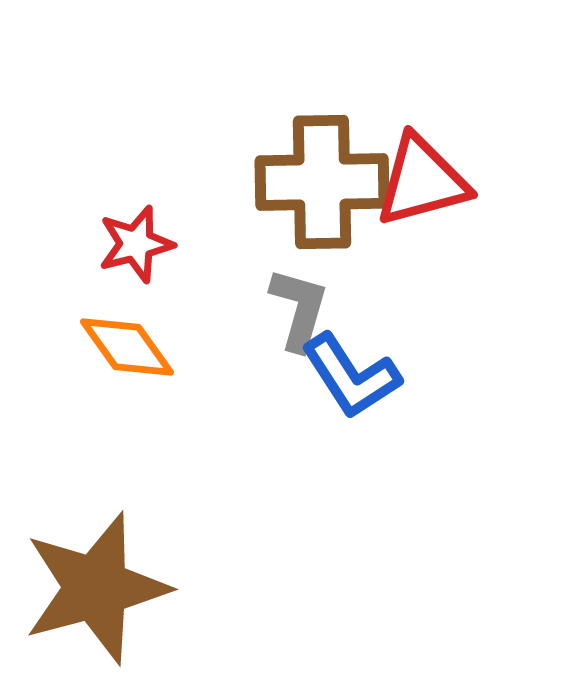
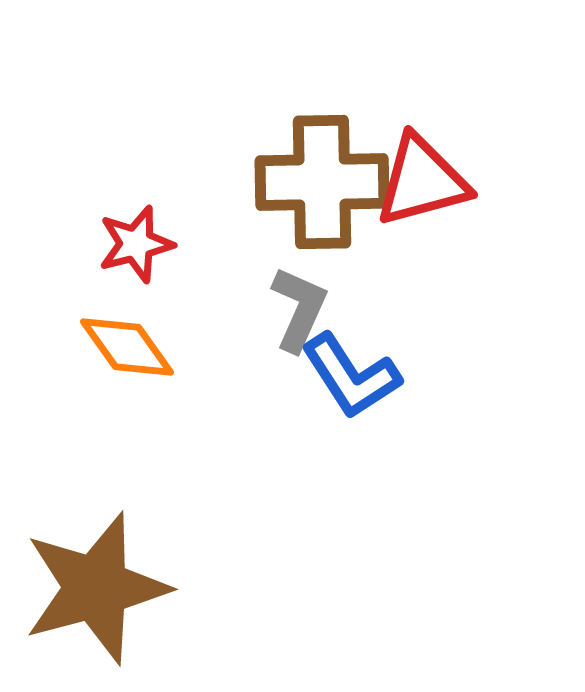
gray L-shape: rotated 8 degrees clockwise
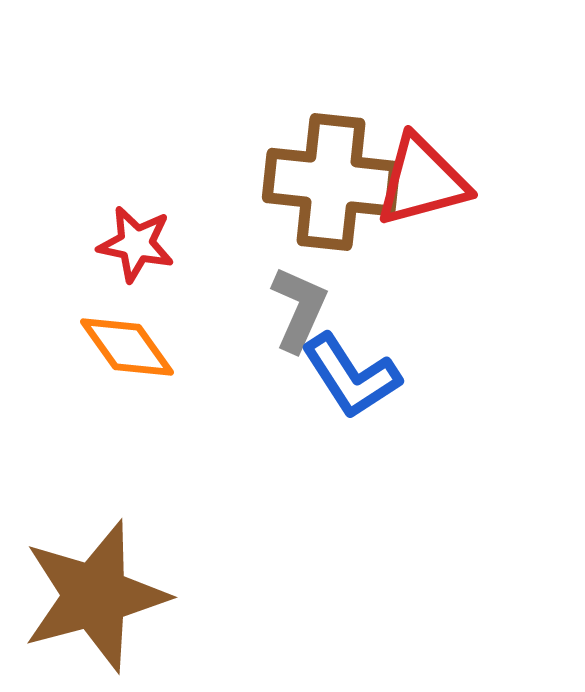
brown cross: moved 9 px right; rotated 7 degrees clockwise
red star: rotated 26 degrees clockwise
brown star: moved 1 px left, 8 px down
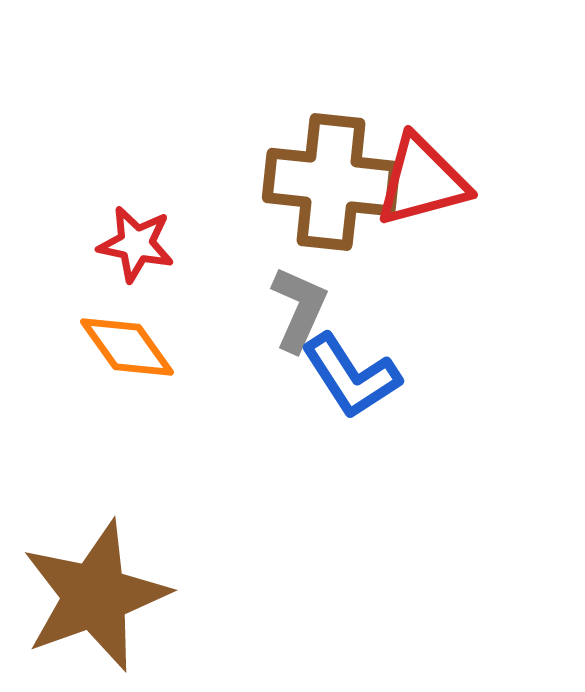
brown star: rotated 5 degrees counterclockwise
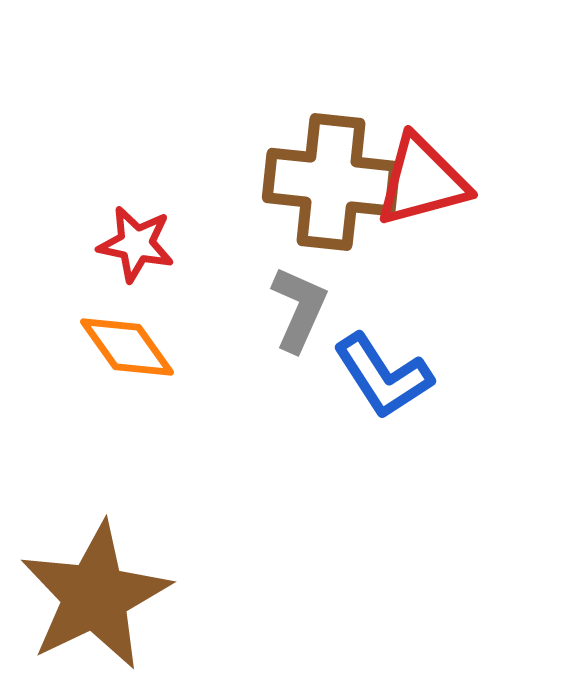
blue L-shape: moved 32 px right
brown star: rotated 6 degrees counterclockwise
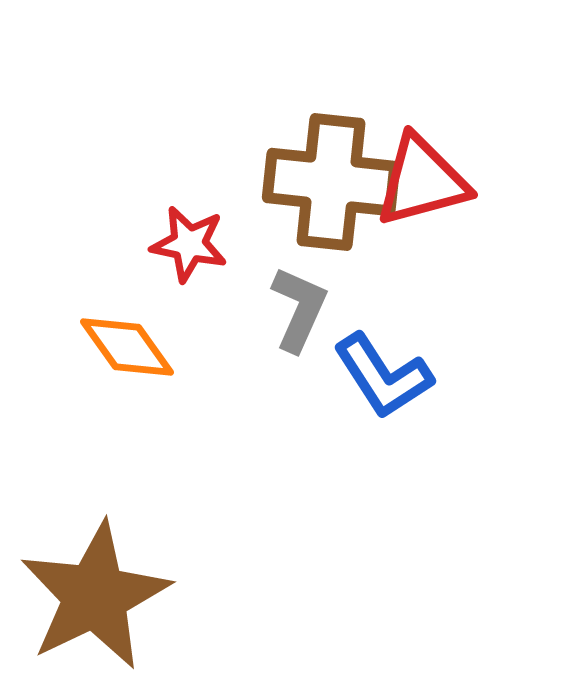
red star: moved 53 px right
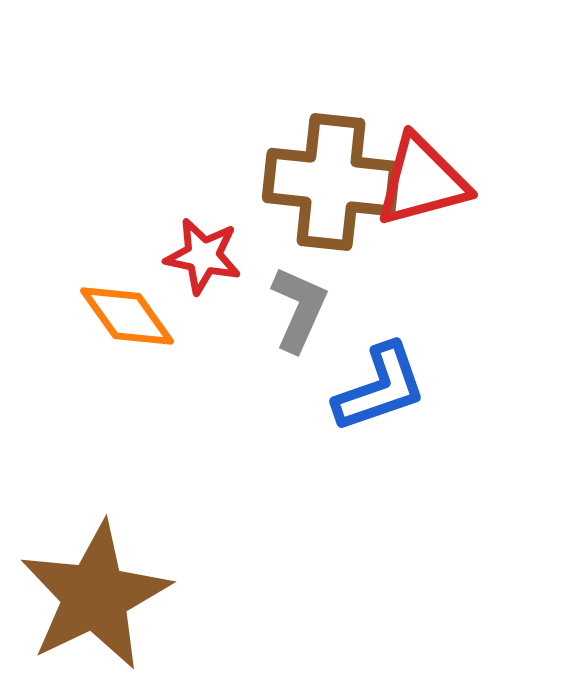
red star: moved 14 px right, 12 px down
orange diamond: moved 31 px up
blue L-shape: moved 3 px left, 12 px down; rotated 76 degrees counterclockwise
